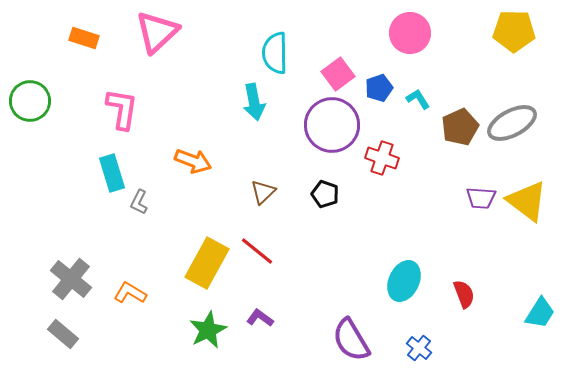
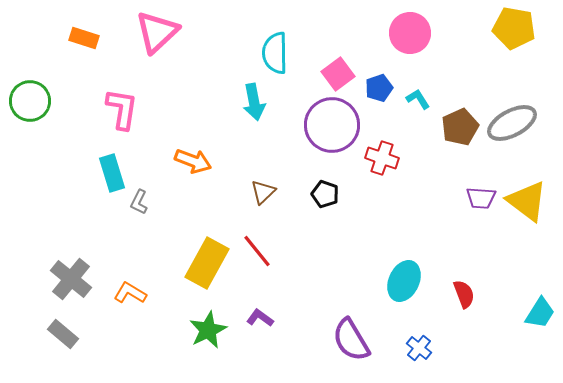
yellow pentagon: moved 3 px up; rotated 9 degrees clockwise
red line: rotated 12 degrees clockwise
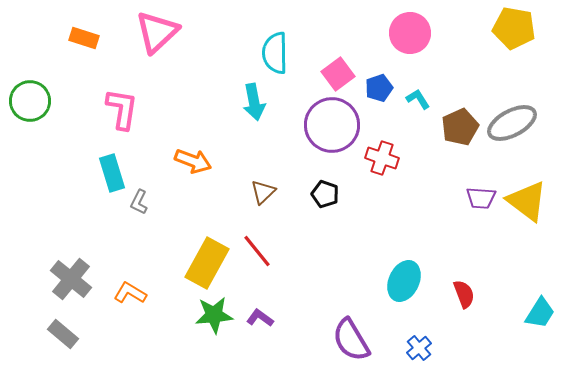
green star: moved 6 px right, 15 px up; rotated 21 degrees clockwise
blue cross: rotated 10 degrees clockwise
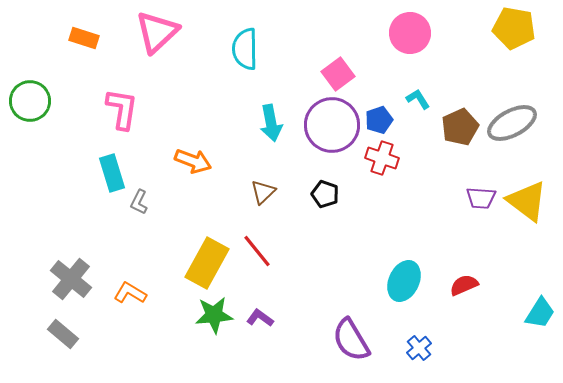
cyan semicircle: moved 30 px left, 4 px up
blue pentagon: moved 32 px down
cyan arrow: moved 17 px right, 21 px down
red semicircle: moved 9 px up; rotated 92 degrees counterclockwise
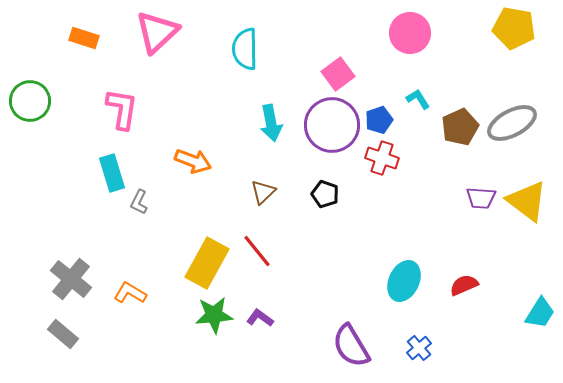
purple semicircle: moved 6 px down
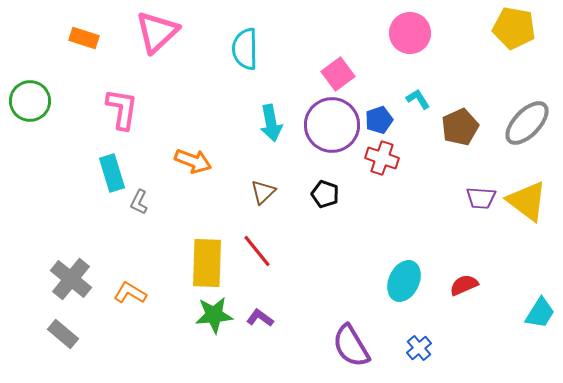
gray ellipse: moved 15 px right; rotated 18 degrees counterclockwise
yellow rectangle: rotated 27 degrees counterclockwise
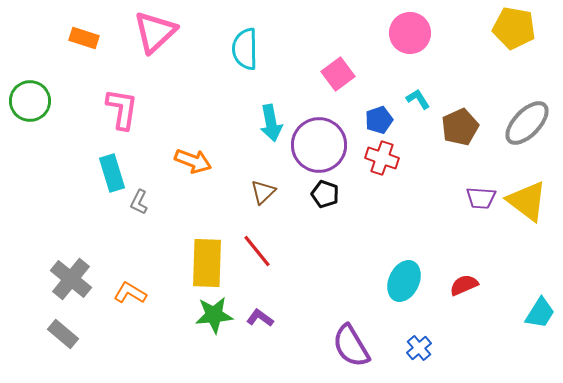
pink triangle: moved 2 px left
purple circle: moved 13 px left, 20 px down
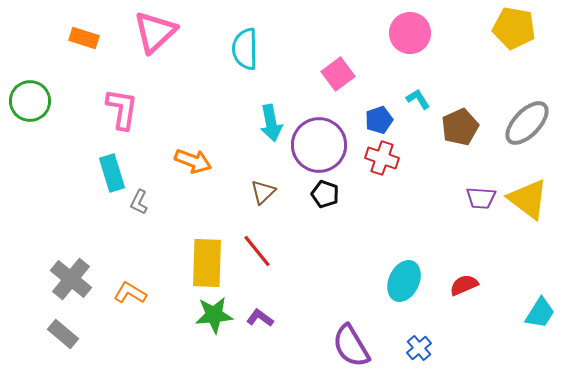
yellow triangle: moved 1 px right, 2 px up
